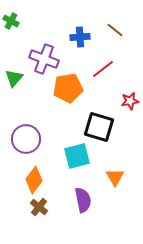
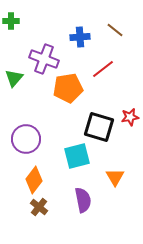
green cross: rotated 28 degrees counterclockwise
red star: moved 16 px down
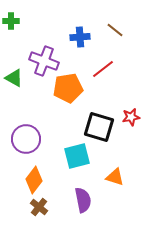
purple cross: moved 2 px down
green triangle: rotated 42 degrees counterclockwise
red star: moved 1 px right
orange triangle: rotated 42 degrees counterclockwise
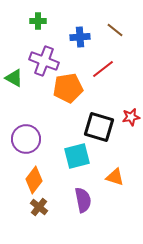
green cross: moved 27 px right
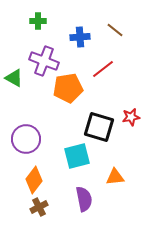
orange triangle: rotated 24 degrees counterclockwise
purple semicircle: moved 1 px right, 1 px up
brown cross: rotated 24 degrees clockwise
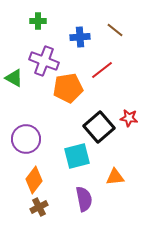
red line: moved 1 px left, 1 px down
red star: moved 2 px left, 1 px down; rotated 18 degrees clockwise
black square: rotated 32 degrees clockwise
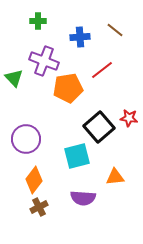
green triangle: rotated 18 degrees clockwise
purple semicircle: moved 1 px left, 1 px up; rotated 105 degrees clockwise
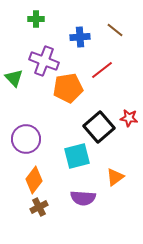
green cross: moved 2 px left, 2 px up
orange triangle: rotated 30 degrees counterclockwise
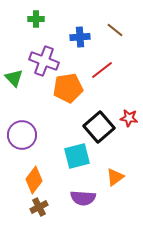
purple circle: moved 4 px left, 4 px up
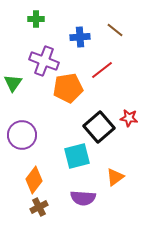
green triangle: moved 1 px left, 5 px down; rotated 18 degrees clockwise
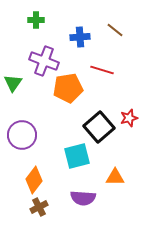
green cross: moved 1 px down
red line: rotated 55 degrees clockwise
red star: rotated 24 degrees counterclockwise
orange triangle: rotated 36 degrees clockwise
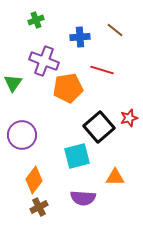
green cross: rotated 21 degrees counterclockwise
